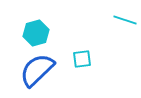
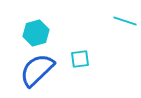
cyan line: moved 1 px down
cyan square: moved 2 px left
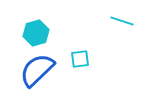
cyan line: moved 3 px left
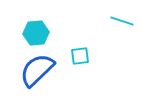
cyan hexagon: rotated 10 degrees clockwise
cyan square: moved 3 px up
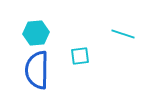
cyan line: moved 1 px right, 13 px down
blue semicircle: rotated 45 degrees counterclockwise
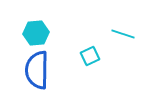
cyan square: moved 10 px right; rotated 18 degrees counterclockwise
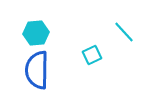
cyan line: moved 1 px right, 2 px up; rotated 30 degrees clockwise
cyan square: moved 2 px right, 1 px up
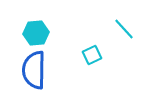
cyan line: moved 3 px up
blue semicircle: moved 3 px left
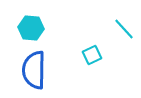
cyan hexagon: moved 5 px left, 5 px up; rotated 10 degrees clockwise
